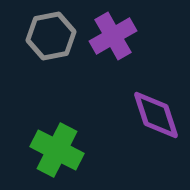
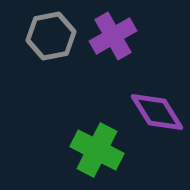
purple diamond: moved 1 px right, 3 px up; rotated 14 degrees counterclockwise
green cross: moved 40 px right
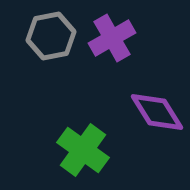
purple cross: moved 1 px left, 2 px down
green cross: moved 14 px left; rotated 9 degrees clockwise
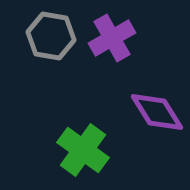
gray hexagon: rotated 21 degrees clockwise
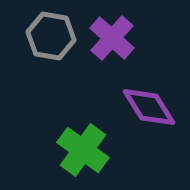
purple cross: rotated 18 degrees counterclockwise
purple diamond: moved 8 px left, 5 px up
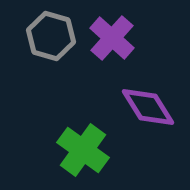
gray hexagon: rotated 6 degrees clockwise
purple diamond: moved 1 px left
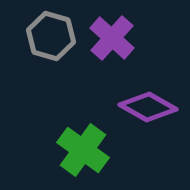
purple diamond: rotated 28 degrees counterclockwise
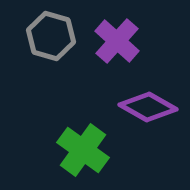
purple cross: moved 5 px right, 3 px down
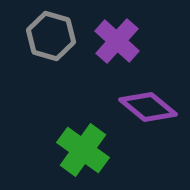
purple diamond: rotated 10 degrees clockwise
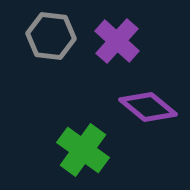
gray hexagon: rotated 9 degrees counterclockwise
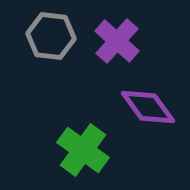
purple diamond: rotated 14 degrees clockwise
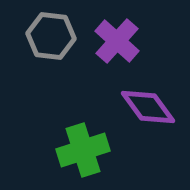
green cross: rotated 36 degrees clockwise
